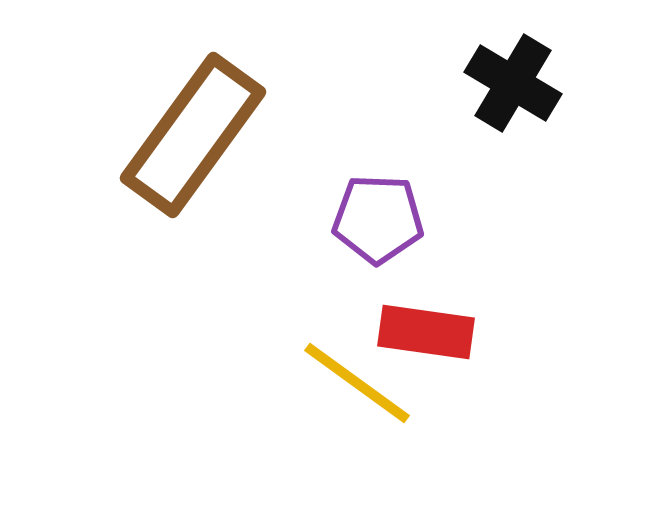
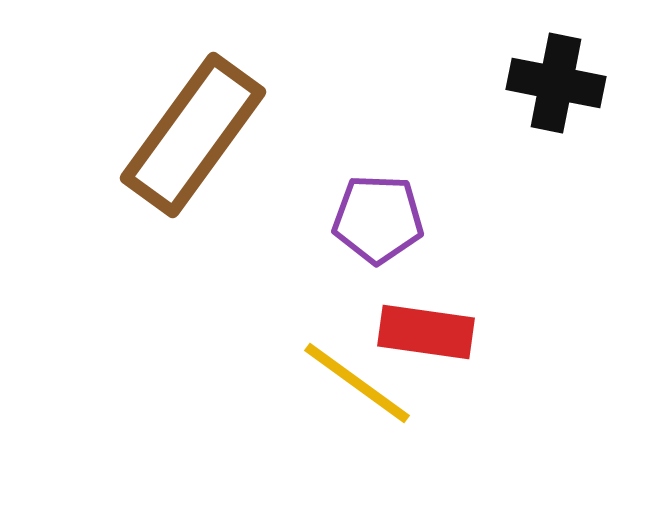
black cross: moved 43 px right; rotated 20 degrees counterclockwise
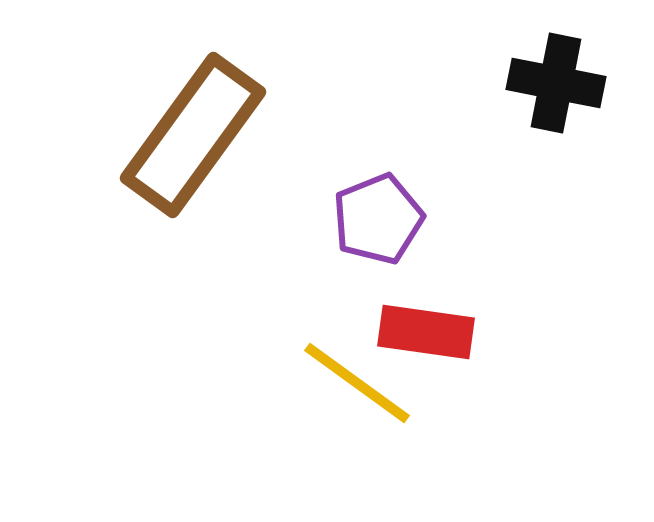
purple pentagon: rotated 24 degrees counterclockwise
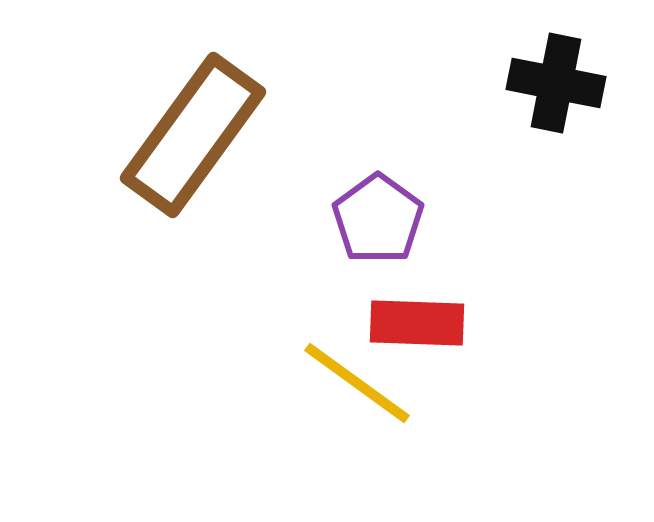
purple pentagon: rotated 14 degrees counterclockwise
red rectangle: moved 9 px left, 9 px up; rotated 6 degrees counterclockwise
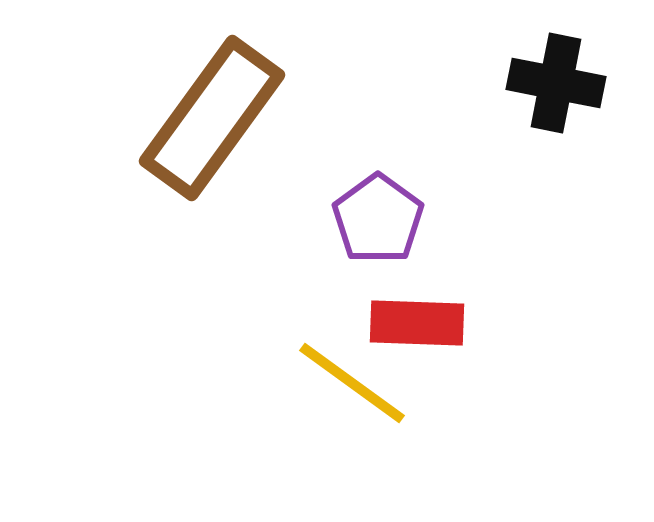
brown rectangle: moved 19 px right, 17 px up
yellow line: moved 5 px left
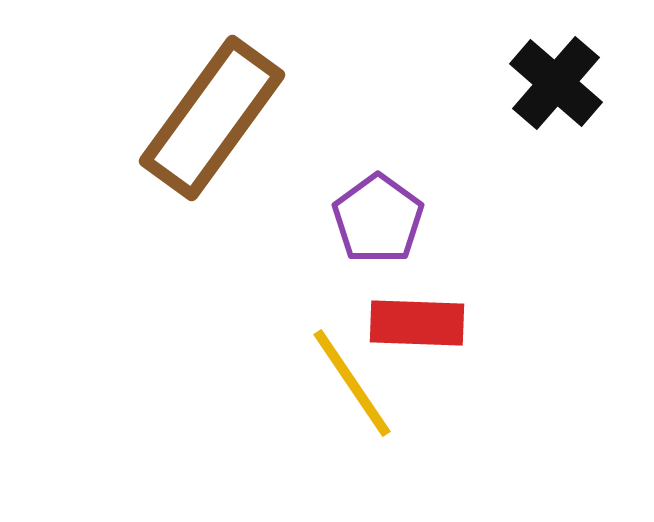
black cross: rotated 30 degrees clockwise
yellow line: rotated 20 degrees clockwise
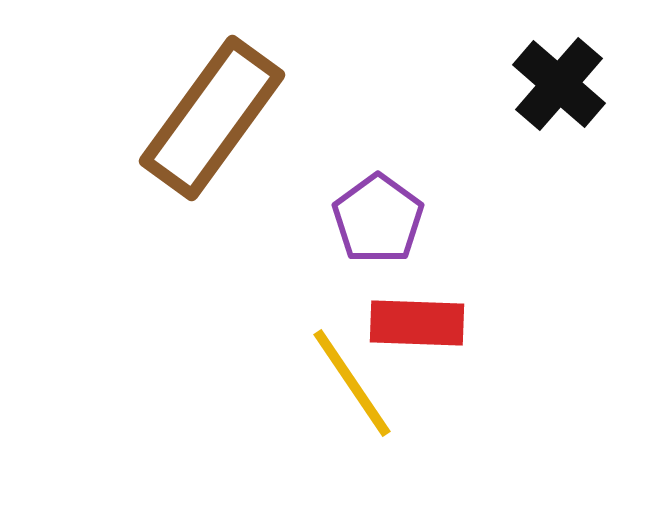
black cross: moved 3 px right, 1 px down
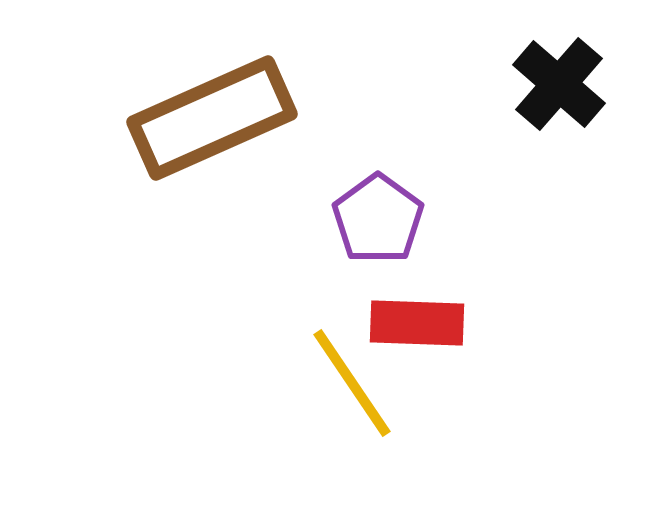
brown rectangle: rotated 30 degrees clockwise
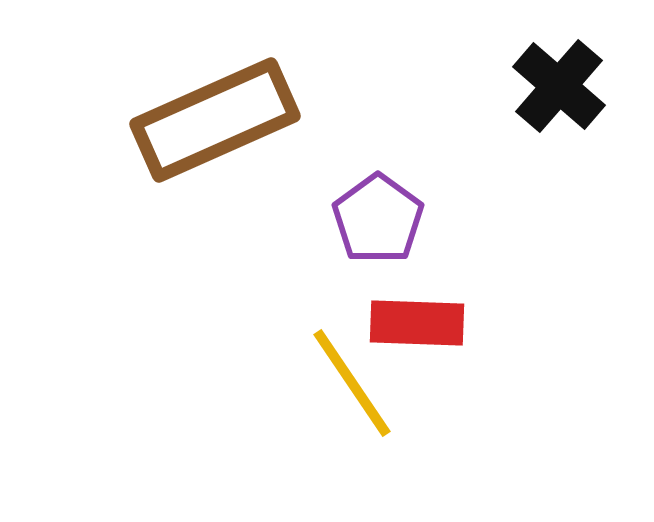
black cross: moved 2 px down
brown rectangle: moved 3 px right, 2 px down
